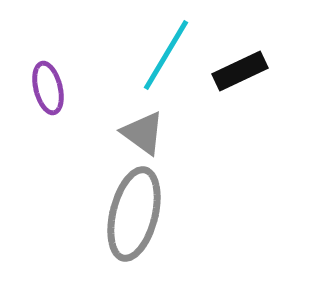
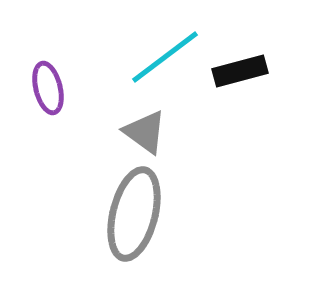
cyan line: moved 1 px left, 2 px down; rotated 22 degrees clockwise
black rectangle: rotated 10 degrees clockwise
gray triangle: moved 2 px right, 1 px up
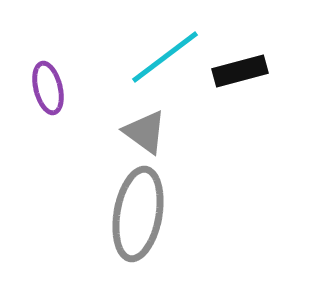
gray ellipse: moved 4 px right; rotated 4 degrees counterclockwise
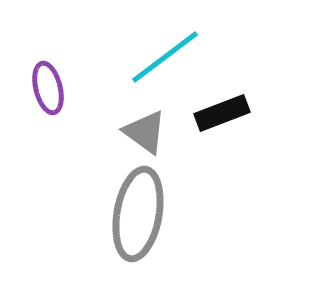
black rectangle: moved 18 px left, 42 px down; rotated 6 degrees counterclockwise
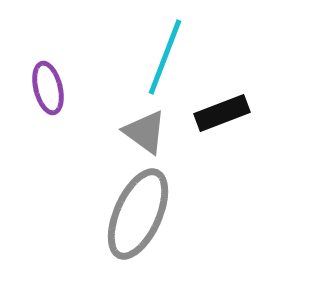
cyan line: rotated 32 degrees counterclockwise
gray ellipse: rotated 14 degrees clockwise
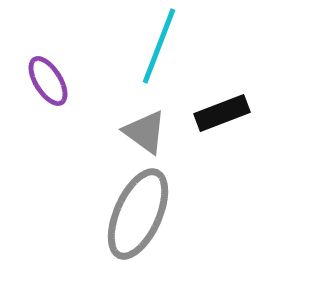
cyan line: moved 6 px left, 11 px up
purple ellipse: moved 7 px up; rotated 18 degrees counterclockwise
